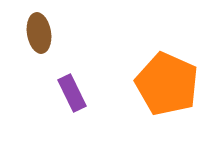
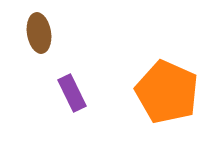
orange pentagon: moved 8 px down
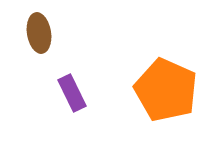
orange pentagon: moved 1 px left, 2 px up
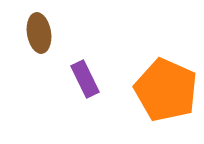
purple rectangle: moved 13 px right, 14 px up
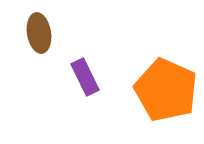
purple rectangle: moved 2 px up
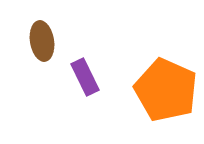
brown ellipse: moved 3 px right, 8 px down
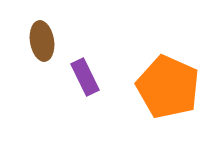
orange pentagon: moved 2 px right, 3 px up
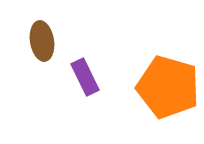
orange pentagon: rotated 8 degrees counterclockwise
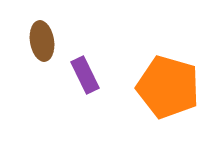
purple rectangle: moved 2 px up
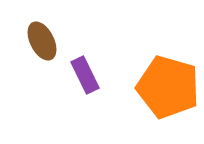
brown ellipse: rotated 18 degrees counterclockwise
